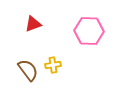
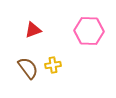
red triangle: moved 6 px down
brown semicircle: moved 2 px up
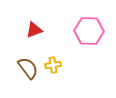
red triangle: moved 1 px right
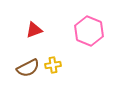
pink hexagon: rotated 20 degrees clockwise
brown semicircle: rotated 100 degrees clockwise
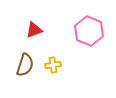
brown semicircle: moved 3 px left, 3 px up; rotated 45 degrees counterclockwise
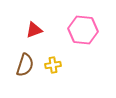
pink hexagon: moved 6 px left, 1 px up; rotated 16 degrees counterclockwise
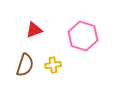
pink hexagon: moved 6 px down; rotated 12 degrees clockwise
